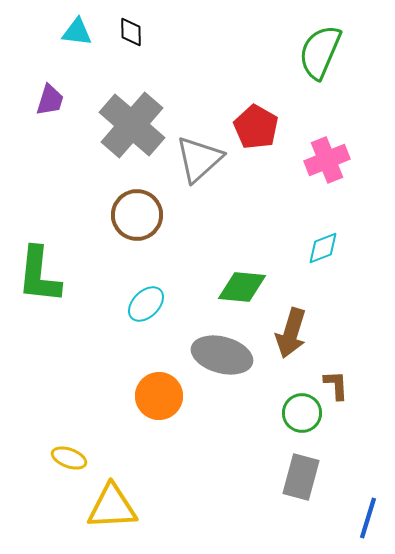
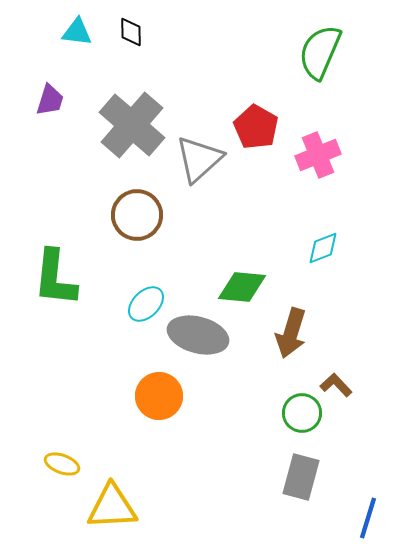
pink cross: moved 9 px left, 5 px up
green L-shape: moved 16 px right, 3 px down
gray ellipse: moved 24 px left, 20 px up
brown L-shape: rotated 40 degrees counterclockwise
yellow ellipse: moved 7 px left, 6 px down
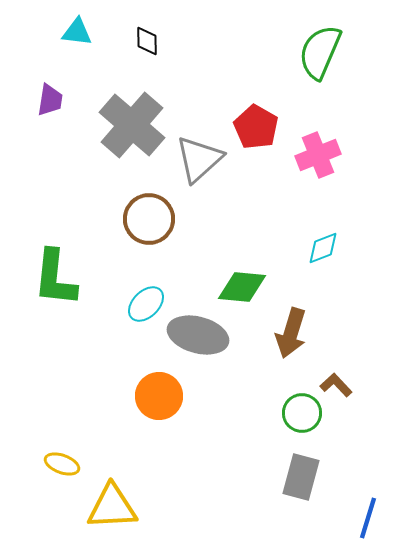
black diamond: moved 16 px right, 9 px down
purple trapezoid: rotated 8 degrees counterclockwise
brown circle: moved 12 px right, 4 px down
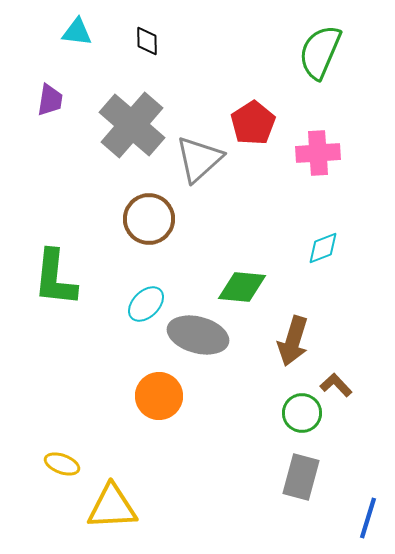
red pentagon: moved 3 px left, 4 px up; rotated 9 degrees clockwise
pink cross: moved 2 px up; rotated 18 degrees clockwise
brown arrow: moved 2 px right, 8 px down
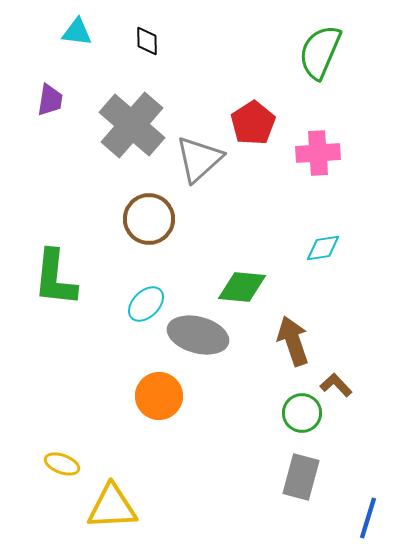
cyan diamond: rotated 12 degrees clockwise
brown arrow: rotated 144 degrees clockwise
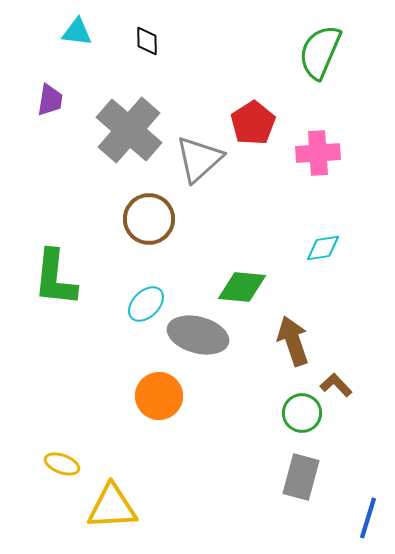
gray cross: moved 3 px left, 5 px down
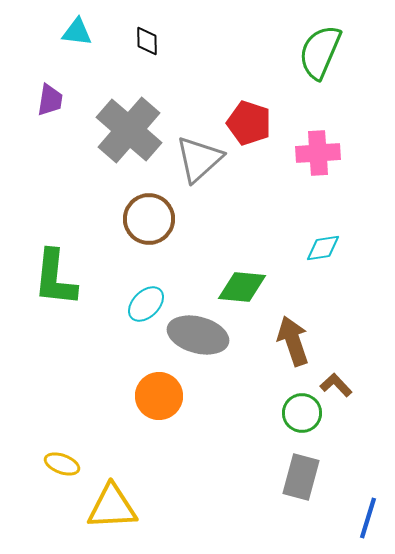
red pentagon: moved 4 px left; rotated 21 degrees counterclockwise
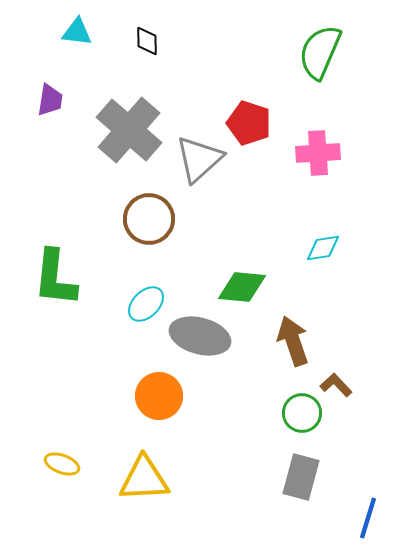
gray ellipse: moved 2 px right, 1 px down
yellow triangle: moved 32 px right, 28 px up
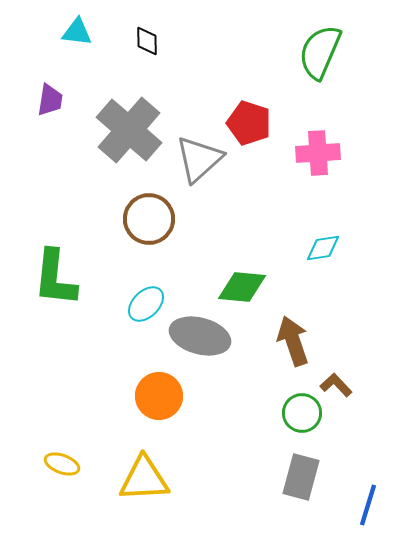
blue line: moved 13 px up
